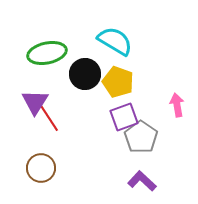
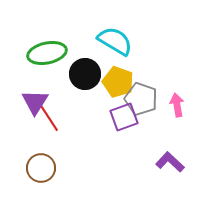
gray pentagon: moved 38 px up; rotated 16 degrees counterclockwise
purple L-shape: moved 28 px right, 19 px up
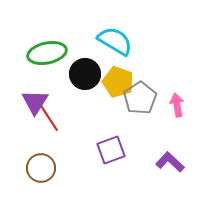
gray pentagon: moved 1 px left, 1 px up; rotated 20 degrees clockwise
purple square: moved 13 px left, 33 px down
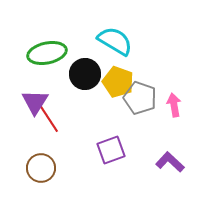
gray pentagon: rotated 20 degrees counterclockwise
pink arrow: moved 3 px left
red line: moved 1 px down
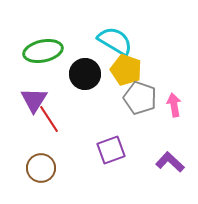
green ellipse: moved 4 px left, 2 px up
yellow pentagon: moved 8 px right, 12 px up
purple triangle: moved 1 px left, 2 px up
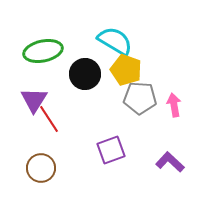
gray pentagon: rotated 16 degrees counterclockwise
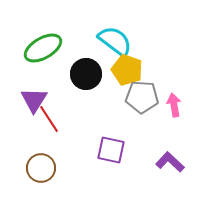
cyan semicircle: rotated 6 degrees clockwise
green ellipse: moved 3 px up; rotated 18 degrees counterclockwise
yellow pentagon: moved 1 px right
black circle: moved 1 px right
gray pentagon: moved 2 px right, 1 px up
purple square: rotated 32 degrees clockwise
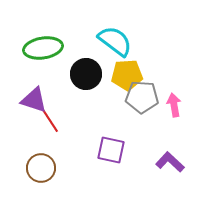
green ellipse: rotated 21 degrees clockwise
yellow pentagon: moved 5 px down; rotated 24 degrees counterclockwise
purple triangle: rotated 44 degrees counterclockwise
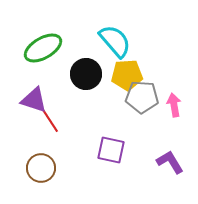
cyan semicircle: rotated 12 degrees clockwise
green ellipse: rotated 21 degrees counterclockwise
purple L-shape: rotated 16 degrees clockwise
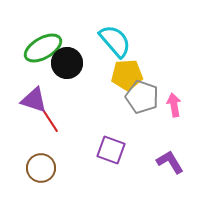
black circle: moved 19 px left, 11 px up
gray pentagon: rotated 16 degrees clockwise
purple square: rotated 8 degrees clockwise
